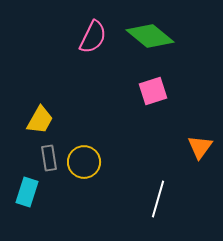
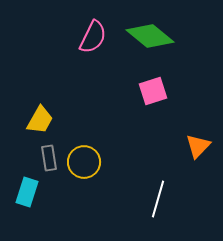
orange triangle: moved 2 px left, 1 px up; rotated 8 degrees clockwise
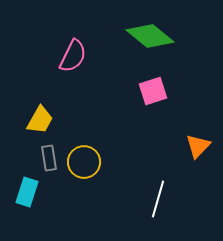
pink semicircle: moved 20 px left, 19 px down
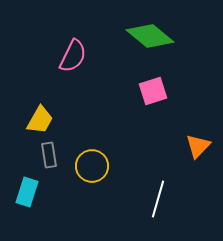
gray rectangle: moved 3 px up
yellow circle: moved 8 px right, 4 px down
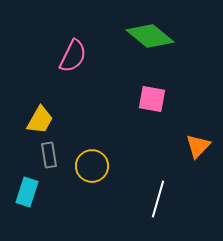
pink square: moved 1 px left, 8 px down; rotated 28 degrees clockwise
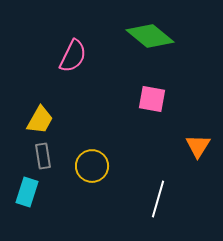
orange triangle: rotated 12 degrees counterclockwise
gray rectangle: moved 6 px left, 1 px down
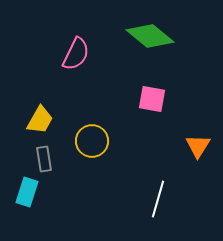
pink semicircle: moved 3 px right, 2 px up
gray rectangle: moved 1 px right, 3 px down
yellow circle: moved 25 px up
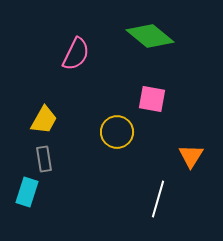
yellow trapezoid: moved 4 px right
yellow circle: moved 25 px right, 9 px up
orange triangle: moved 7 px left, 10 px down
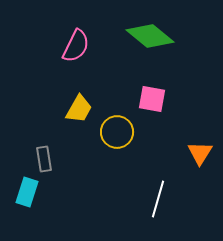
pink semicircle: moved 8 px up
yellow trapezoid: moved 35 px right, 11 px up
orange triangle: moved 9 px right, 3 px up
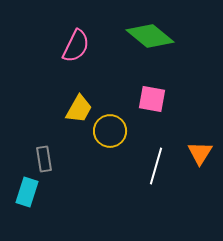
yellow circle: moved 7 px left, 1 px up
white line: moved 2 px left, 33 px up
